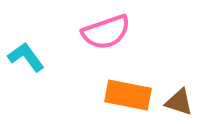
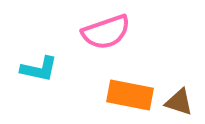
cyan L-shape: moved 13 px right, 12 px down; rotated 138 degrees clockwise
orange rectangle: moved 2 px right
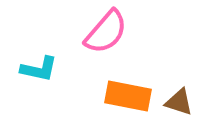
pink semicircle: rotated 30 degrees counterclockwise
orange rectangle: moved 2 px left, 1 px down
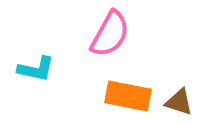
pink semicircle: moved 4 px right, 2 px down; rotated 12 degrees counterclockwise
cyan L-shape: moved 3 px left
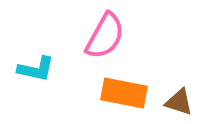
pink semicircle: moved 5 px left, 2 px down
orange rectangle: moved 4 px left, 3 px up
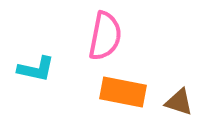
pink semicircle: rotated 18 degrees counterclockwise
orange rectangle: moved 1 px left, 1 px up
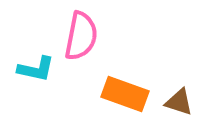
pink semicircle: moved 24 px left
orange rectangle: moved 2 px right, 2 px down; rotated 9 degrees clockwise
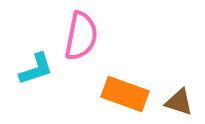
cyan L-shape: rotated 30 degrees counterclockwise
